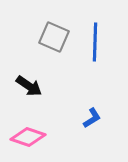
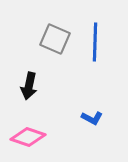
gray square: moved 1 px right, 2 px down
black arrow: rotated 68 degrees clockwise
blue L-shape: rotated 60 degrees clockwise
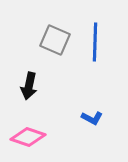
gray square: moved 1 px down
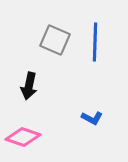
pink diamond: moved 5 px left
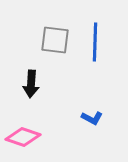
gray square: rotated 16 degrees counterclockwise
black arrow: moved 2 px right, 2 px up; rotated 8 degrees counterclockwise
